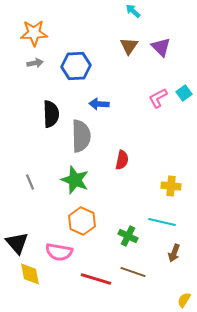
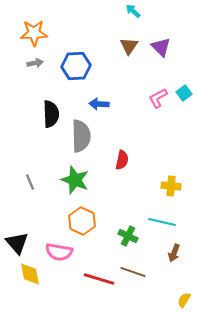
red line: moved 3 px right
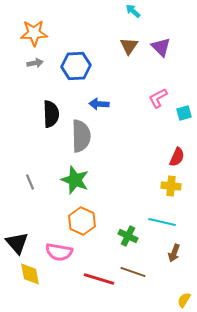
cyan square: moved 20 px down; rotated 21 degrees clockwise
red semicircle: moved 55 px right, 3 px up; rotated 12 degrees clockwise
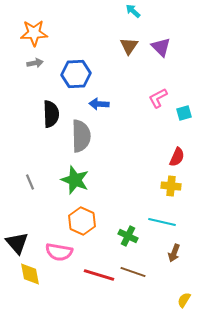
blue hexagon: moved 8 px down
red line: moved 4 px up
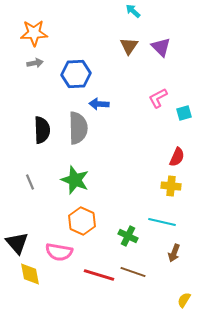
black semicircle: moved 9 px left, 16 px down
gray semicircle: moved 3 px left, 8 px up
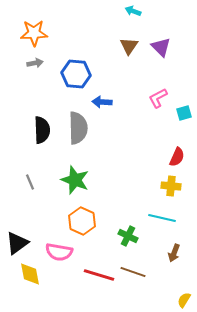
cyan arrow: rotated 21 degrees counterclockwise
blue hexagon: rotated 8 degrees clockwise
blue arrow: moved 3 px right, 2 px up
cyan line: moved 4 px up
black triangle: rotated 35 degrees clockwise
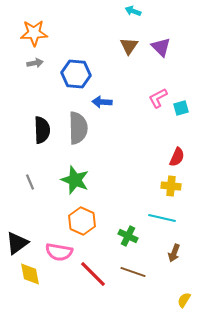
cyan square: moved 3 px left, 5 px up
red line: moved 6 px left, 1 px up; rotated 28 degrees clockwise
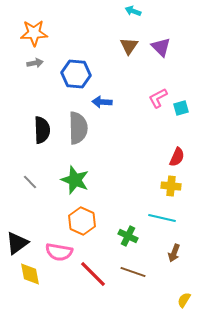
gray line: rotated 21 degrees counterclockwise
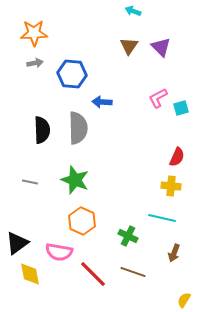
blue hexagon: moved 4 px left
gray line: rotated 35 degrees counterclockwise
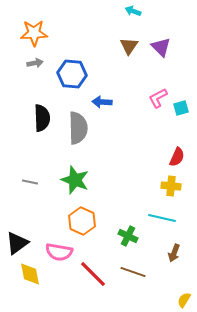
black semicircle: moved 12 px up
